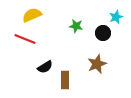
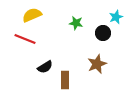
green star: moved 3 px up
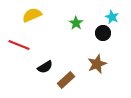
cyan star: moved 4 px left; rotated 24 degrees counterclockwise
green star: rotated 24 degrees clockwise
red line: moved 6 px left, 6 px down
brown rectangle: moved 1 px right; rotated 48 degrees clockwise
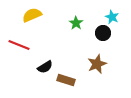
brown rectangle: rotated 60 degrees clockwise
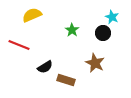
green star: moved 4 px left, 7 px down
brown star: moved 2 px left, 1 px up; rotated 24 degrees counterclockwise
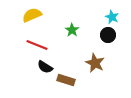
black circle: moved 5 px right, 2 px down
red line: moved 18 px right
black semicircle: rotated 63 degrees clockwise
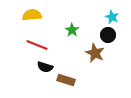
yellow semicircle: rotated 18 degrees clockwise
brown star: moved 10 px up
black semicircle: rotated 14 degrees counterclockwise
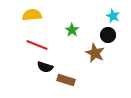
cyan star: moved 1 px right, 1 px up
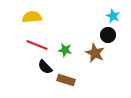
yellow semicircle: moved 2 px down
green star: moved 7 px left, 20 px down; rotated 24 degrees counterclockwise
black semicircle: rotated 28 degrees clockwise
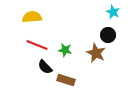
cyan star: moved 4 px up
brown star: moved 1 px right
